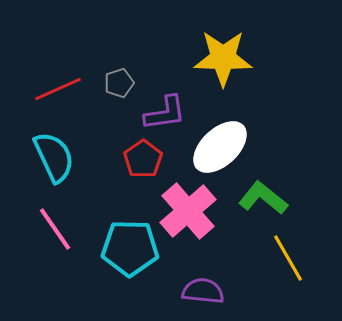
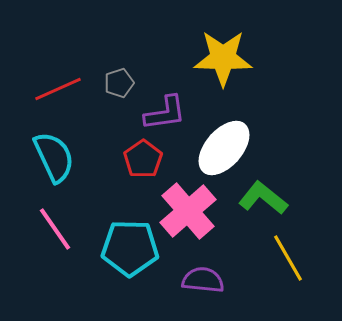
white ellipse: moved 4 px right, 1 px down; rotated 6 degrees counterclockwise
purple semicircle: moved 11 px up
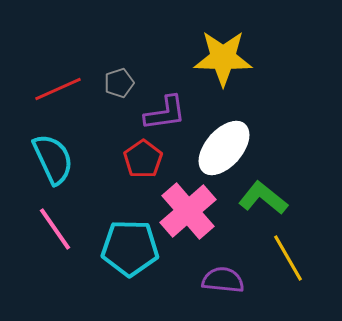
cyan semicircle: moved 1 px left, 2 px down
purple semicircle: moved 20 px right
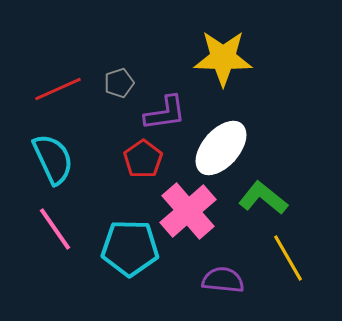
white ellipse: moved 3 px left
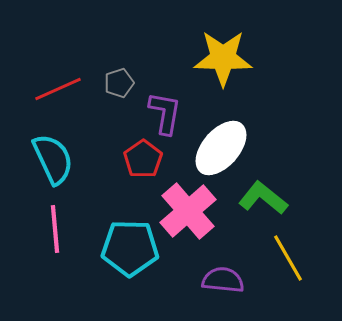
purple L-shape: rotated 72 degrees counterclockwise
pink line: rotated 30 degrees clockwise
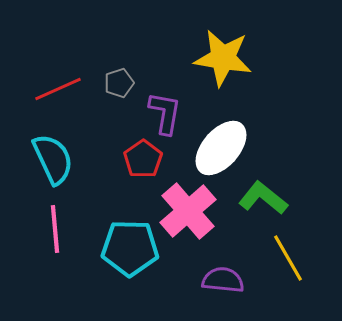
yellow star: rotated 8 degrees clockwise
